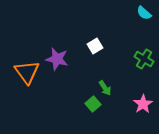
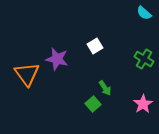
orange triangle: moved 2 px down
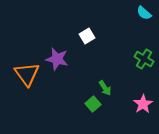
white square: moved 8 px left, 10 px up
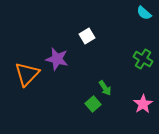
green cross: moved 1 px left
orange triangle: rotated 20 degrees clockwise
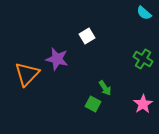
green square: rotated 21 degrees counterclockwise
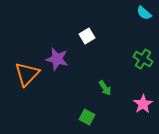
green square: moved 6 px left, 13 px down
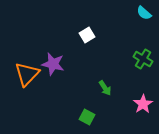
white square: moved 1 px up
purple star: moved 4 px left, 5 px down
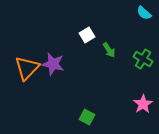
orange triangle: moved 6 px up
green arrow: moved 4 px right, 38 px up
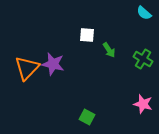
white square: rotated 35 degrees clockwise
pink star: rotated 24 degrees counterclockwise
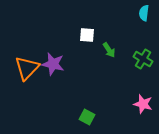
cyan semicircle: rotated 56 degrees clockwise
